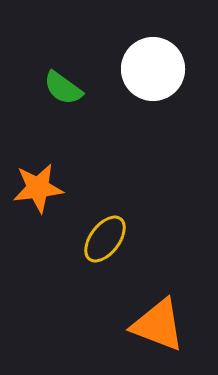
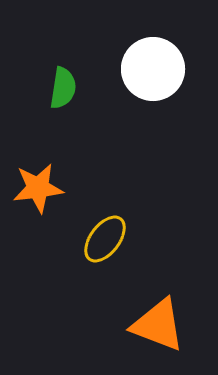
green semicircle: rotated 117 degrees counterclockwise
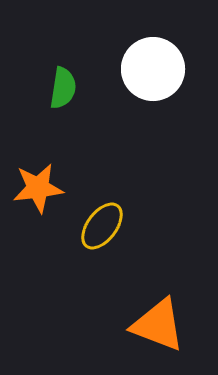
yellow ellipse: moved 3 px left, 13 px up
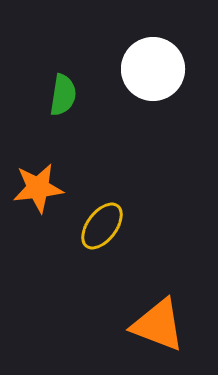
green semicircle: moved 7 px down
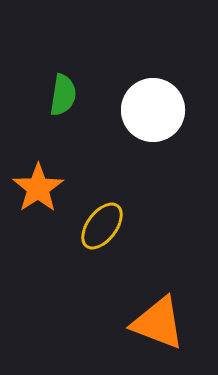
white circle: moved 41 px down
orange star: rotated 27 degrees counterclockwise
orange triangle: moved 2 px up
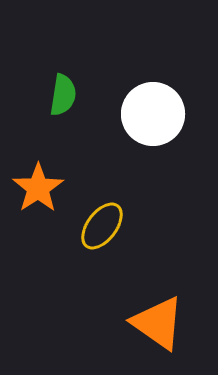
white circle: moved 4 px down
orange triangle: rotated 14 degrees clockwise
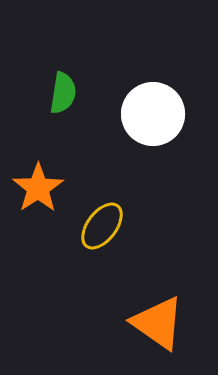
green semicircle: moved 2 px up
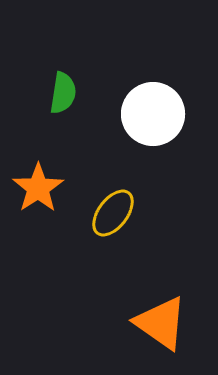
yellow ellipse: moved 11 px right, 13 px up
orange triangle: moved 3 px right
